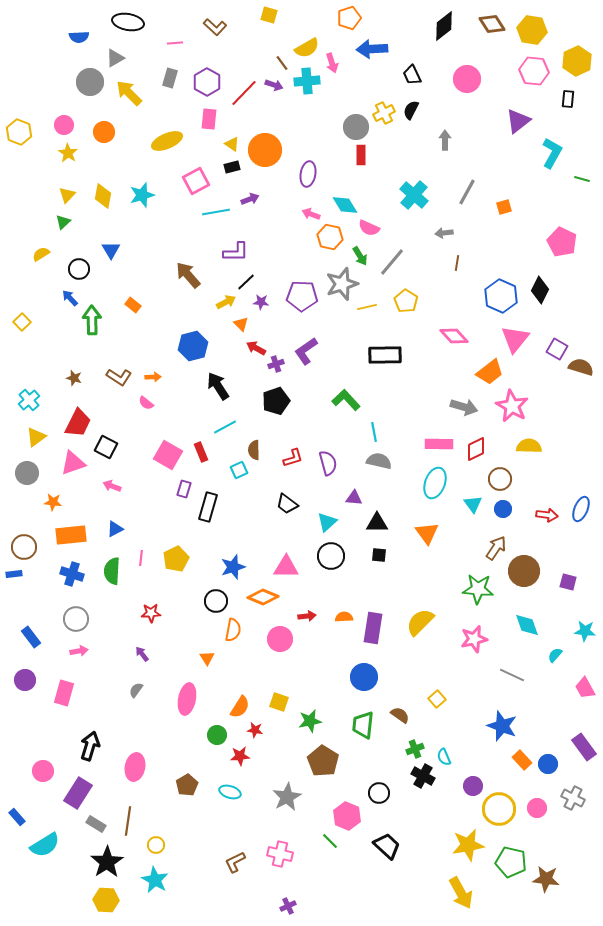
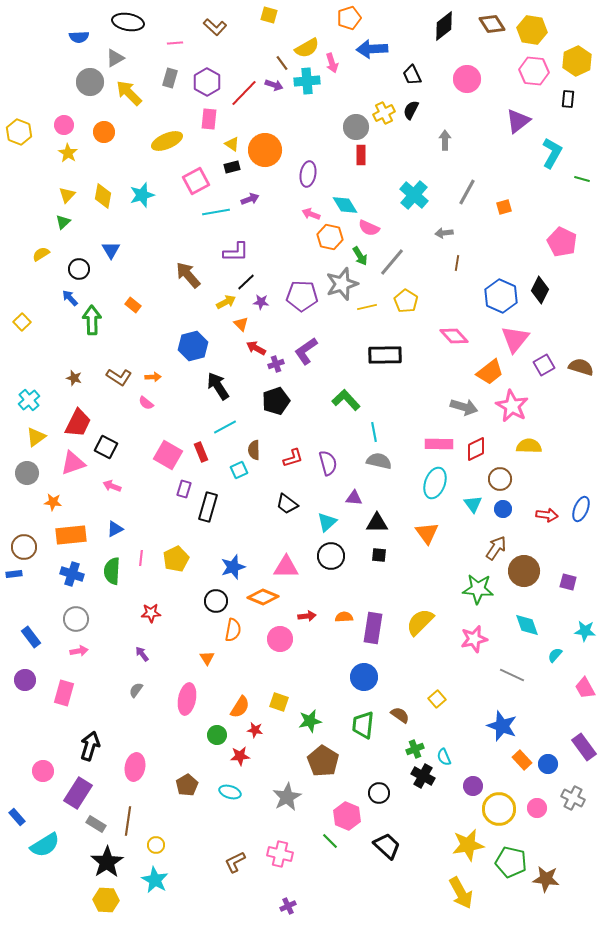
purple square at (557, 349): moved 13 px left, 16 px down; rotated 30 degrees clockwise
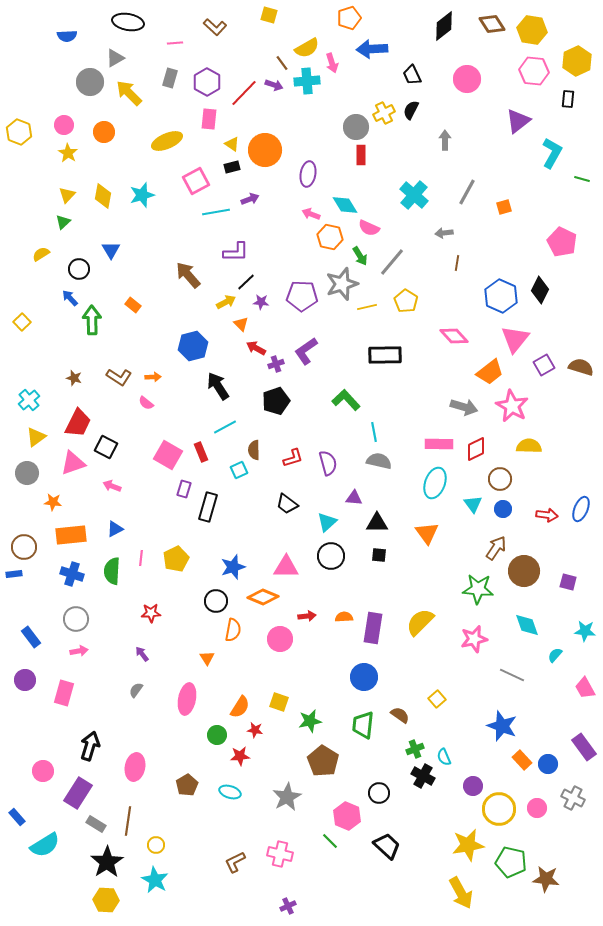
blue semicircle at (79, 37): moved 12 px left, 1 px up
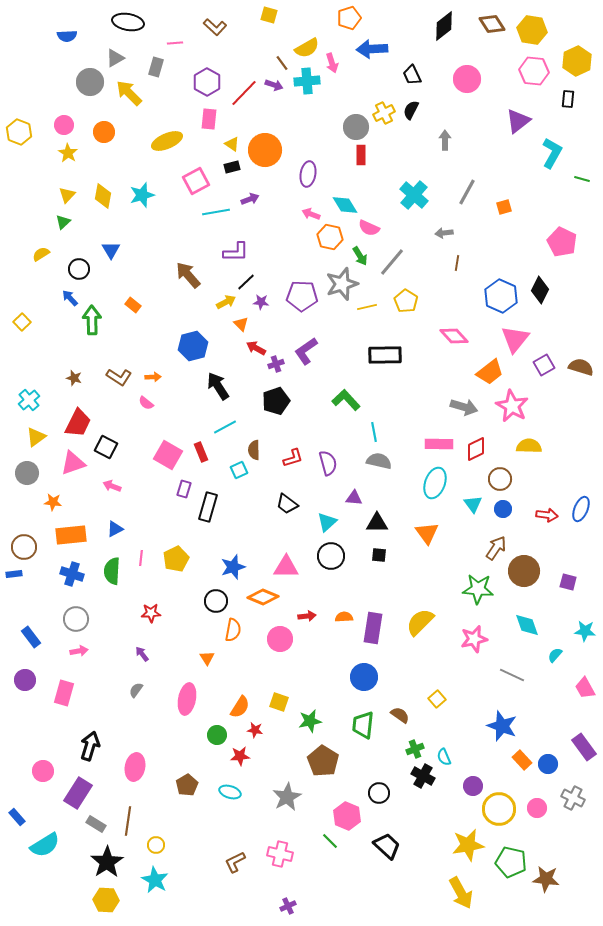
gray rectangle at (170, 78): moved 14 px left, 11 px up
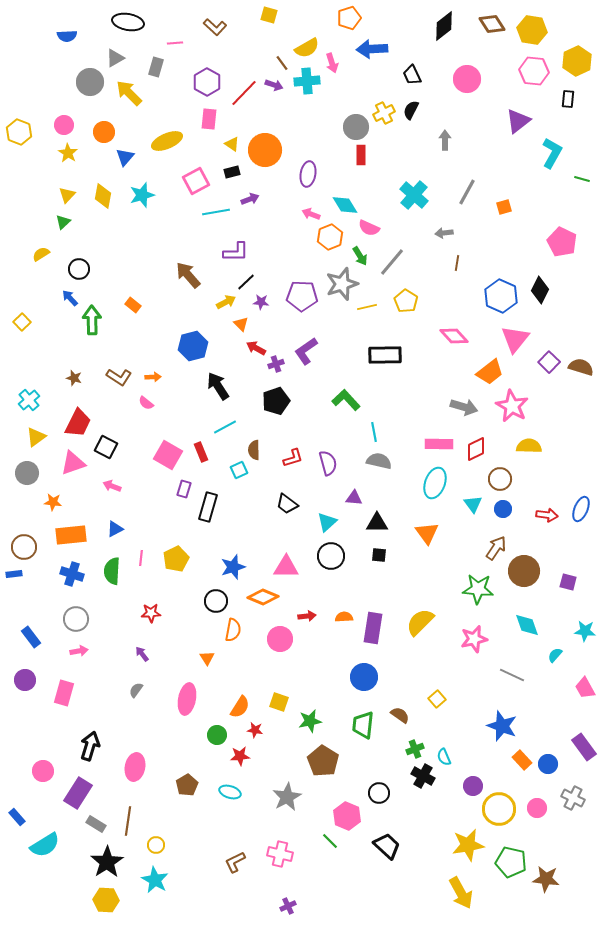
black rectangle at (232, 167): moved 5 px down
orange hexagon at (330, 237): rotated 25 degrees clockwise
blue triangle at (111, 250): moved 14 px right, 93 px up; rotated 12 degrees clockwise
purple square at (544, 365): moved 5 px right, 3 px up; rotated 15 degrees counterclockwise
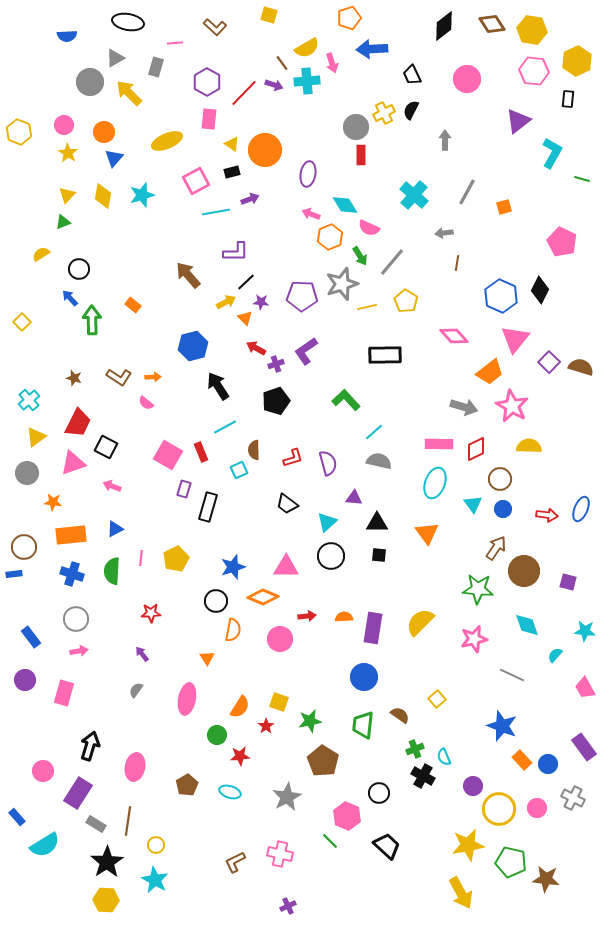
blue triangle at (125, 157): moved 11 px left, 1 px down
green triangle at (63, 222): rotated 21 degrees clockwise
orange triangle at (241, 324): moved 4 px right, 6 px up
cyan line at (374, 432): rotated 60 degrees clockwise
red star at (255, 730): moved 11 px right, 4 px up; rotated 28 degrees clockwise
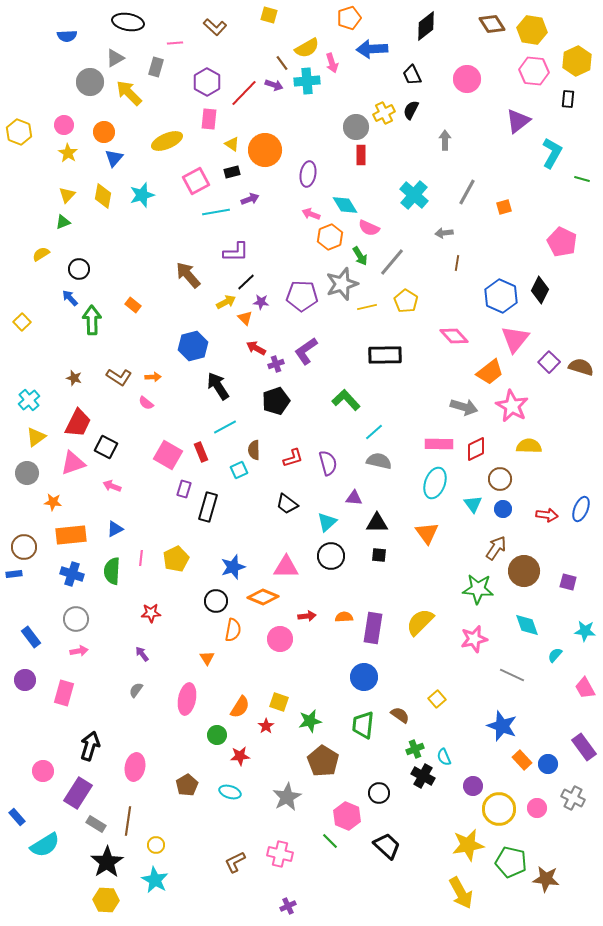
black diamond at (444, 26): moved 18 px left
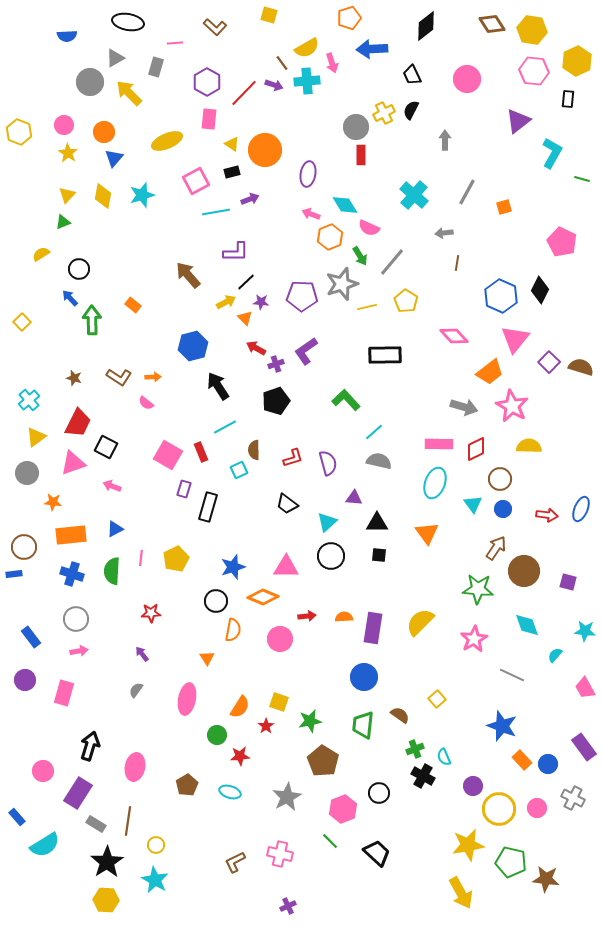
pink star at (474, 639): rotated 16 degrees counterclockwise
pink hexagon at (347, 816): moved 4 px left, 7 px up; rotated 16 degrees clockwise
black trapezoid at (387, 846): moved 10 px left, 7 px down
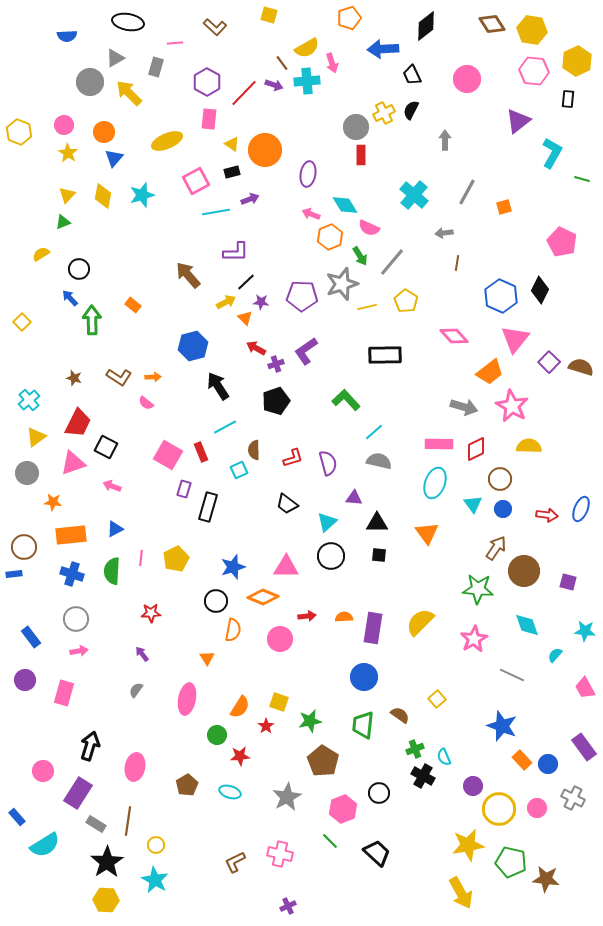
blue arrow at (372, 49): moved 11 px right
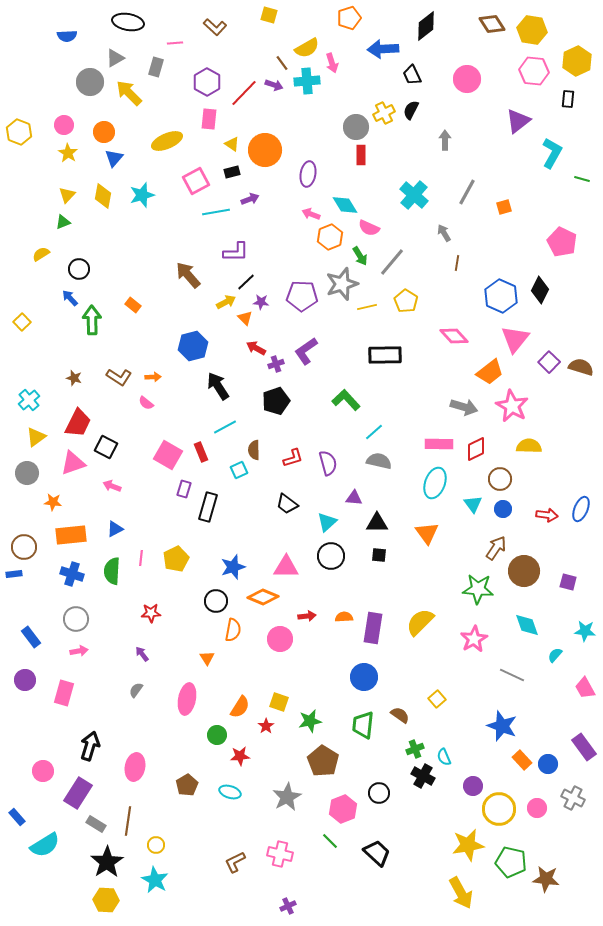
gray arrow at (444, 233): rotated 66 degrees clockwise
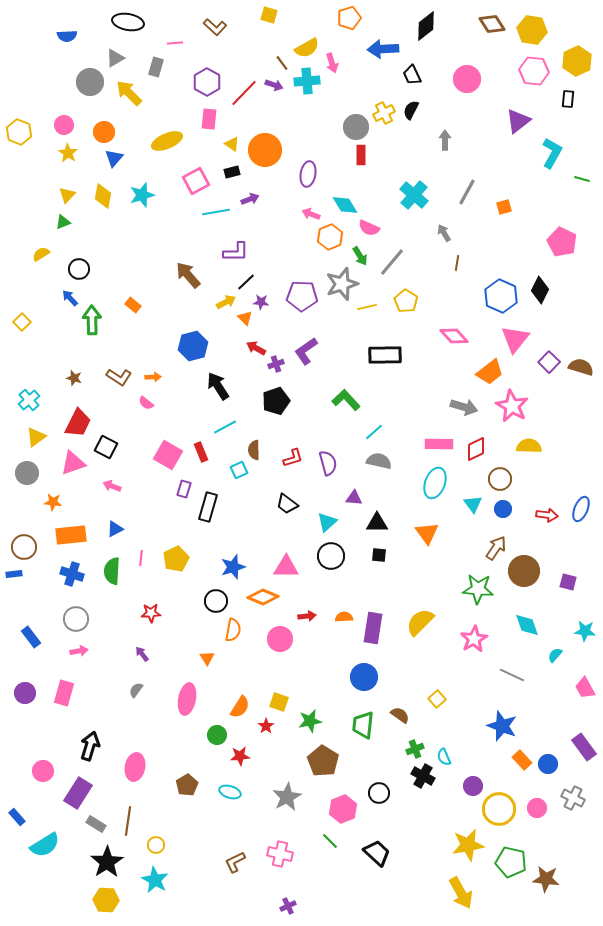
purple circle at (25, 680): moved 13 px down
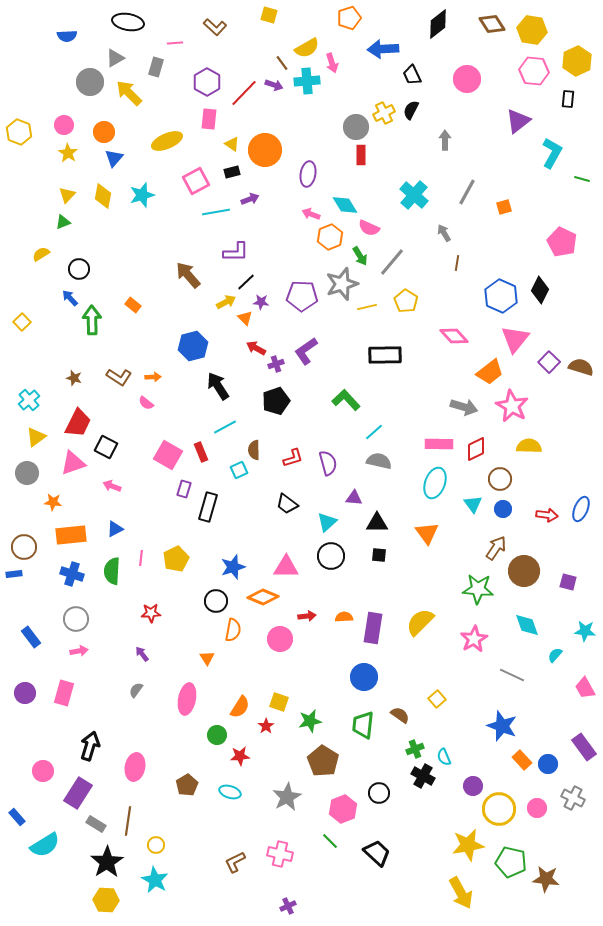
black diamond at (426, 26): moved 12 px right, 2 px up
